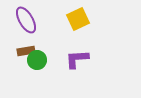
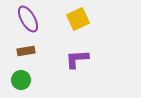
purple ellipse: moved 2 px right, 1 px up
green circle: moved 16 px left, 20 px down
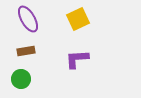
green circle: moved 1 px up
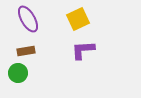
purple L-shape: moved 6 px right, 9 px up
green circle: moved 3 px left, 6 px up
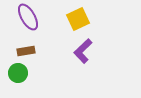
purple ellipse: moved 2 px up
purple L-shape: moved 1 px down; rotated 40 degrees counterclockwise
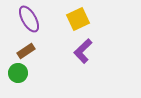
purple ellipse: moved 1 px right, 2 px down
brown rectangle: rotated 24 degrees counterclockwise
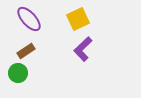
purple ellipse: rotated 12 degrees counterclockwise
purple L-shape: moved 2 px up
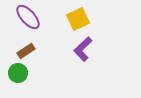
purple ellipse: moved 1 px left, 2 px up
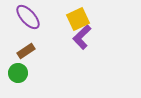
purple L-shape: moved 1 px left, 12 px up
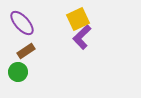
purple ellipse: moved 6 px left, 6 px down
green circle: moved 1 px up
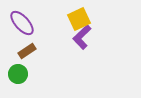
yellow square: moved 1 px right
brown rectangle: moved 1 px right
green circle: moved 2 px down
